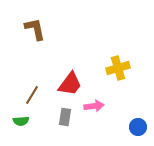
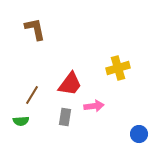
blue circle: moved 1 px right, 7 px down
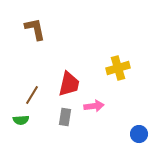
red trapezoid: moved 1 px left; rotated 24 degrees counterclockwise
green semicircle: moved 1 px up
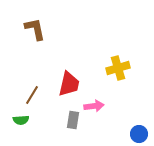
gray rectangle: moved 8 px right, 3 px down
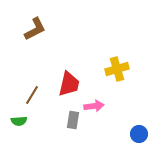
brown L-shape: rotated 75 degrees clockwise
yellow cross: moved 1 px left, 1 px down
green semicircle: moved 2 px left, 1 px down
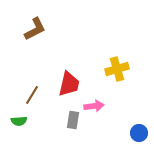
blue circle: moved 1 px up
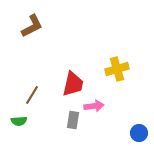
brown L-shape: moved 3 px left, 3 px up
red trapezoid: moved 4 px right
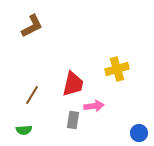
green semicircle: moved 5 px right, 9 px down
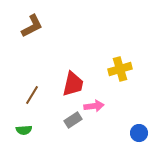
yellow cross: moved 3 px right
gray rectangle: rotated 48 degrees clockwise
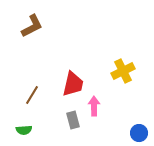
yellow cross: moved 3 px right, 2 px down; rotated 10 degrees counterclockwise
pink arrow: rotated 84 degrees counterclockwise
gray rectangle: rotated 72 degrees counterclockwise
